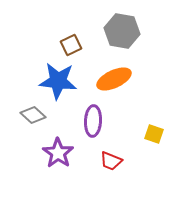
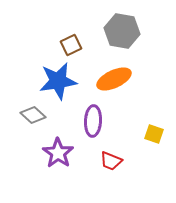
blue star: rotated 15 degrees counterclockwise
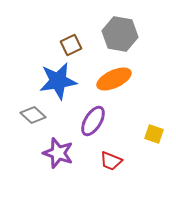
gray hexagon: moved 2 px left, 3 px down
purple ellipse: rotated 28 degrees clockwise
purple star: rotated 16 degrees counterclockwise
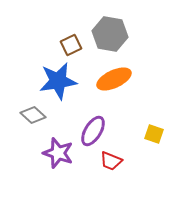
gray hexagon: moved 10 px left
purple ellipse: moved 10 px down
